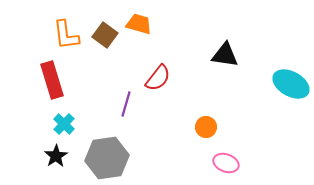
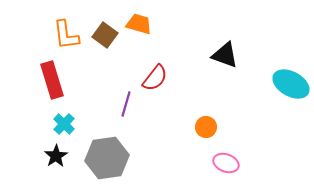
black triangle: rotated 12 degrees clockwise
red semicircle: moved 3 px left
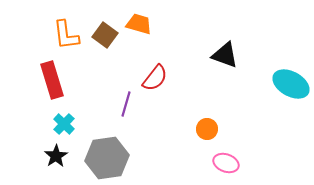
orange circle: moved 1 px right, 2 px down
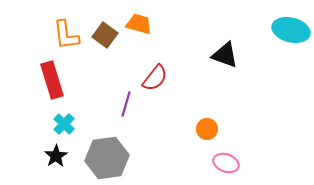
cyan ellipse: moved 54 px up; rotated 15 degrees counterclockwise
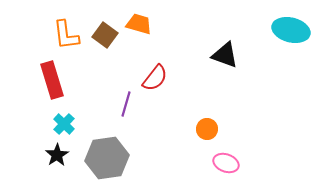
black star: moved 1 px right, 1 px up
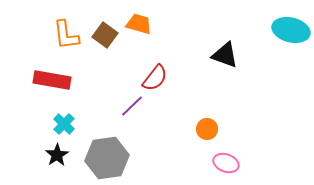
red rectangle: rotated 63 degrees counterclockwise
purple line: moved 6 px right, 2 px down; rotated 30 degrees clockwise
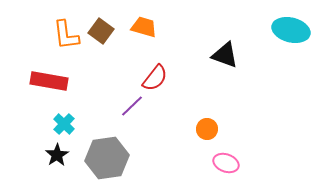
orange trapezoid: moved 5 px right, 3 px down
brown square: moved 4 px left, 4 px up
red rectangle: moved 3 px left, 1 px down
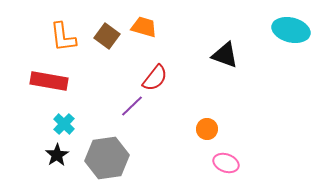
brown square: moved 6 px right, 5 px down
orange L-shape: moved 3 px left, 2 px down
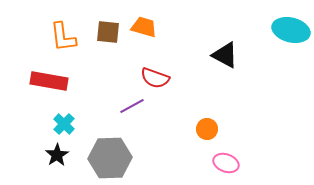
brown square: moved 1 px right, 4 px up; rotated 30 degrees counterclockwise
black triangle: rotated 8 degrees clockwise
red semicircle: rotated 72 degrees clockwise
purple line: rotated 15 degrees clockwise
gray hexagon: moved 3 px right; rotated 6 degrees clockwise
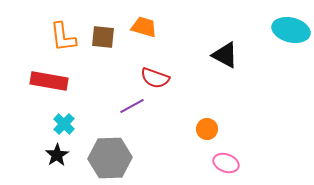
brown square: moved 5 px left, 5 px down
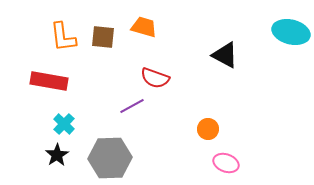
cyan ellipse: moved 2 px down
orange circle: moved 1 px right
